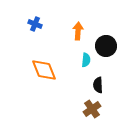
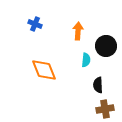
brown cross: moved 13 px right; rotated 24 degrees clockwise
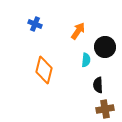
orange arrow: rotated 30 degrees clockwise
black circle: moved 1 px left, 1 px down
orange diamond: rotated 36 degrees clockwise
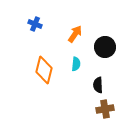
orange arrow: moved 3 px left, 3 px down
cyan semicircle: moved 10 px left, 4 px down
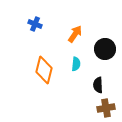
black circle: moved 2 px down
brown cross: moved 1 px right, 1 px up
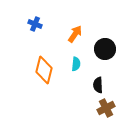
brown cross: rotated 18 degrees counterclockwise
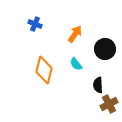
cyan semicircle: rotated 136 degrees clockwise
brown cross: moved 3 px right, 4 px up
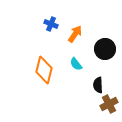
blue cross: moved 16 px right
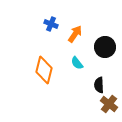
black circle: moved 2 px up
cyan semicircle: moved 1 px right, 1 px up
black semicircle: moved 1 px right
brown cross: rotated 24 degrees counterclockwise
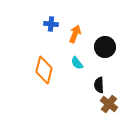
blue cross: rotated 16 degrees counterclockwise
orange arrow: rotated 12 degrees counterclockwise
